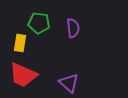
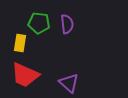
purple semicircle: moved 6 px left, 4 px up
red trapezoid: moved 2 px right
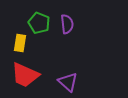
green pentagon: rotated 15 degrees clockwise
purple triangle: moved 1 px left, 1 px up
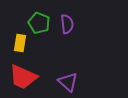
red trapezoid: moved 2 px left, 2 px down
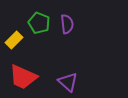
yellow rectangle: moved 6 px left, 3 px up; rotated 36 degrees clockwise
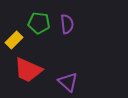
green pentagon: rotated 15 degrees counterclockwise
red trapezoid: moved 5 px right, 7 px up
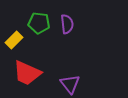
red trapezoid: moved 1 px left, 3 px down
purple triangle: moved 2 px right, 2 px down; rotated 10 degrees clockwise
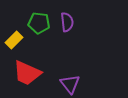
purple semicircle: moved 2 px up
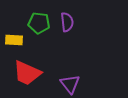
yellow rectangle: rotated 48 degrees clockwise
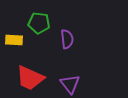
purple semicircle: moved 17 px down
red trapezoid: moved 3 px right, 5 px down
